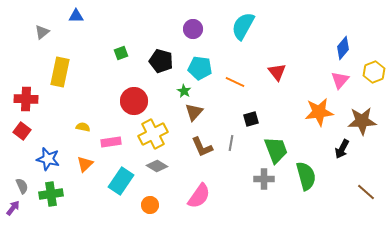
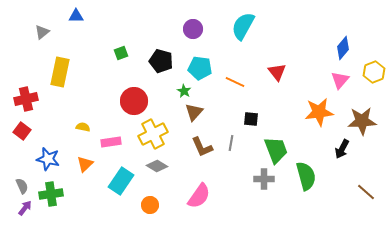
red cross: rotated 15 degrees counterclockwise
black square: rotated 21 degrees clockwise
purple arrow: moved 12 px right
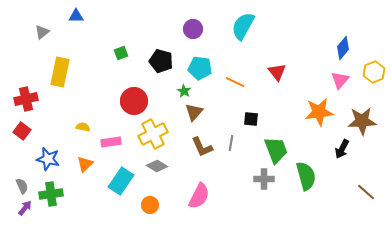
pink semicircle: rotated 8 degrees counterclockwise
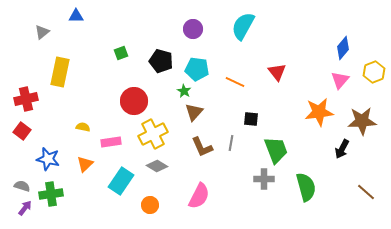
cyan pentagon: moved 3 px left, 1 px down
green semicircle: moved 11 px down
gray semicircle: rotated 49 degrees counterclockwise
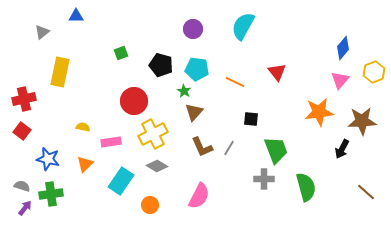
black pentagon: moved 4 px down
red cross: moved 2 px left
gray line: moved 2 px left, 5 px down; rotated 21 degrees clockwise
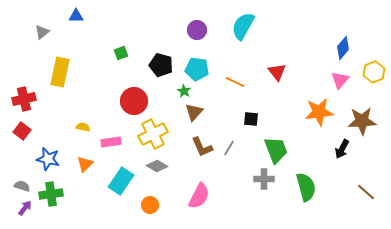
purple circle: moved 4 px right, 1 px down
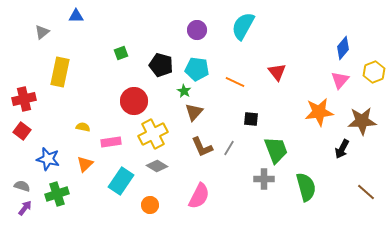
green cross: moved 6 px right; rotated 10 degrees counterclockwise
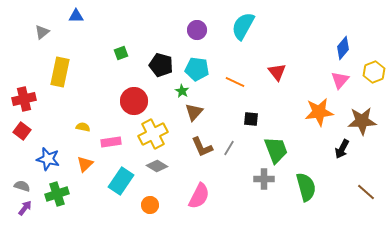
green star: moved 2 px left
